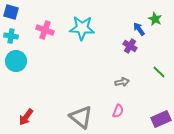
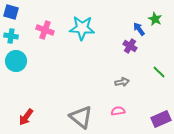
pink semicircle: rotated 120 degrees counterclockwise
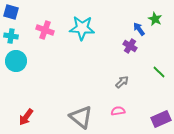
gray arrow: rotated 32 degrees counterclockwise
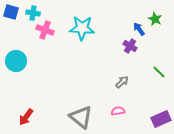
cyan cross: moved 22 px right, 23 px up
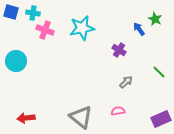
cyan star: rotated 15 degrees counterclockwise
purple cross: moved 11 px left, 4 px down
gray arrow: moved 4 px right
red arrow: moved 1 px down; rotated 48 degrees clockwise
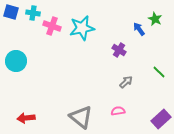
pink cross: moved 7 px right, 4 px up
purple rectangle: rotated 18 degrees counterclockwise
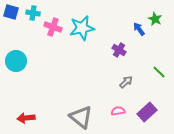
pink cross: moved 1 px right, 1 px down
purple rectangle: moved 14 px left, 7 px up
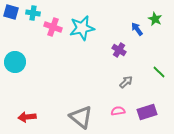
blue arrow: moved 2 px left
cyan circle: moved 1 px left, 1 px down
purple rectangle: rotated 24 degrees clockwise
red arrow: moved 1 px right, 1 px up
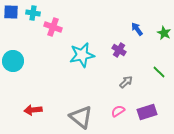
blue square: rotated 14 degrees counterclockwise
green star: moved 9 px right, 14 px down
cyan star: moved 27 px down
cyan circle: moved 2 px left, 1 px up
pink semicircle: rotated 24 degrees counterclockwise
red arrow: moved 6 px right, 7 px up
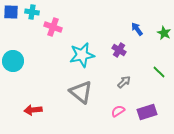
cyan cross: moved 1 px left, 1 px up
gray arrow: moved 2 px left
gray triangle: moved 25 px up
